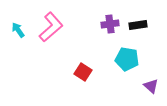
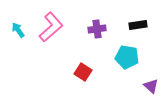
purple cross: moved 13 px left, 5 px down
cyan pentagon: moved 2 px up
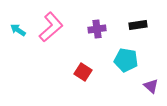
cyan arrow: rotated 21 degrees counterclockwise
cyan pentagon: moved 1 px left, 3 px down
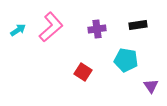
cyan arrow: rotated 112 degrees clockwise
purple triangle: rotated 14 degrees clockwise
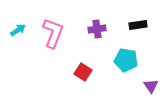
pink L-shape: moved 2 px right, 6 px down; rotated 28 degrees counterclockwise
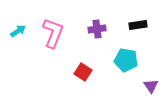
cyan arrow: moved 1 px down
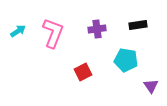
red square: rotated 30 degrees clockwise
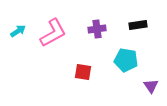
pink L-shape: rotated 40 degrees clockwise
red square: rotated 36 degrees clockwise
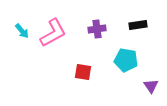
cyan arrow: moved 4 px right; rotated 84 degrees clockwise
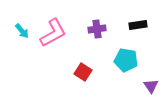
red square: rotated 24 degrees clockwise
